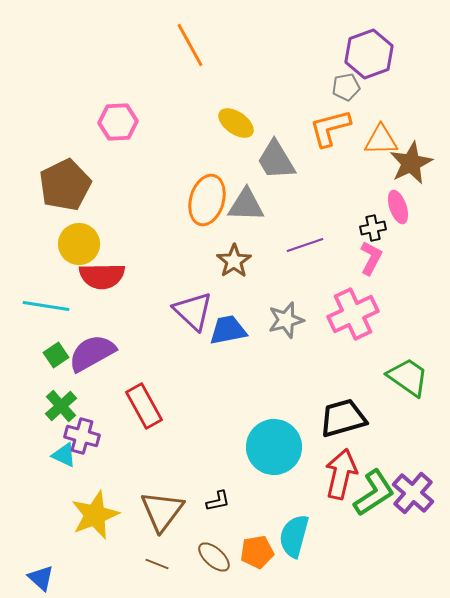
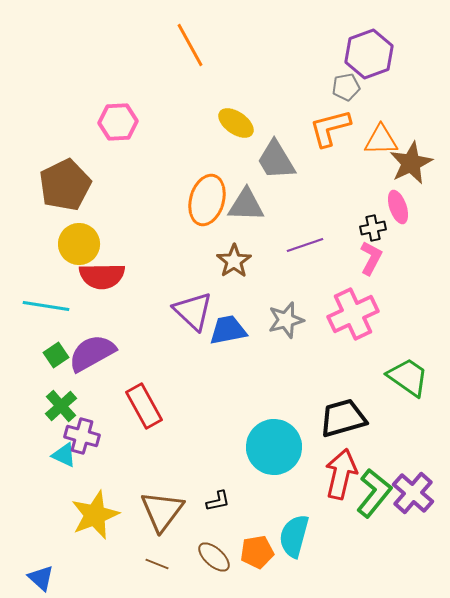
green L-shape at (374, 493): rotated 18 degrees counterclockwise
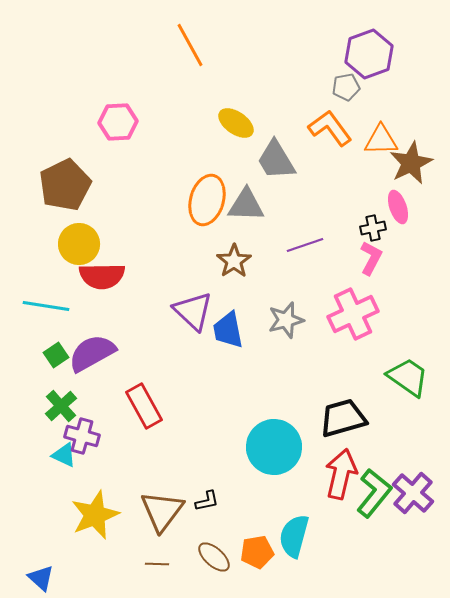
orange L-shape at (330, 128): rotated 69 degrees clockwise
blue trapezoid at (228, 330): rotated 90 degrees counterclockwise
black L-shape at (218, 501): moved 11 px left
brown line at (157, 564): rotated 20 degrees counterclockwise
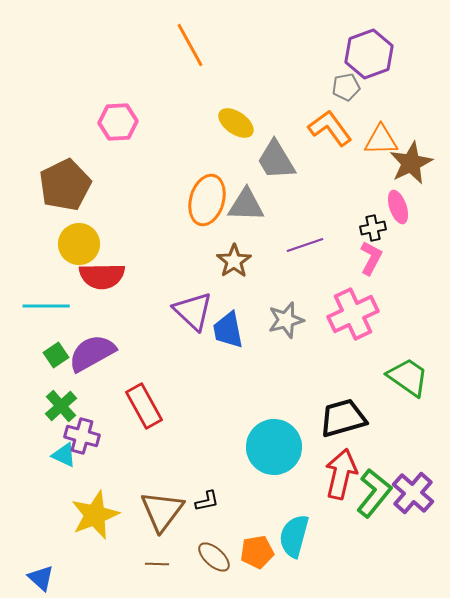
cyan line at (46, 306): rotated 9 degrees counterclockwise
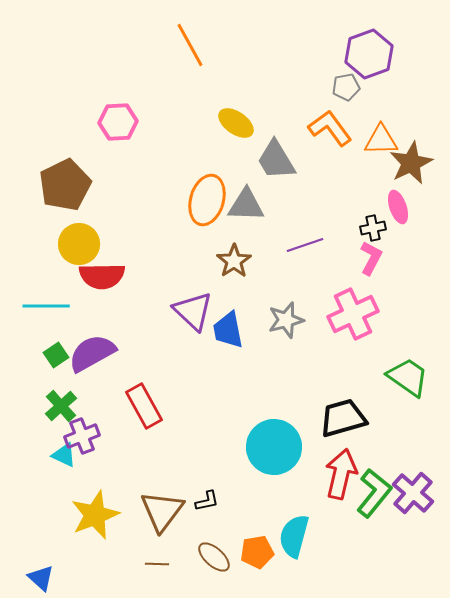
purple cross at (82, 436): rotated 36 degrees counterclockwise
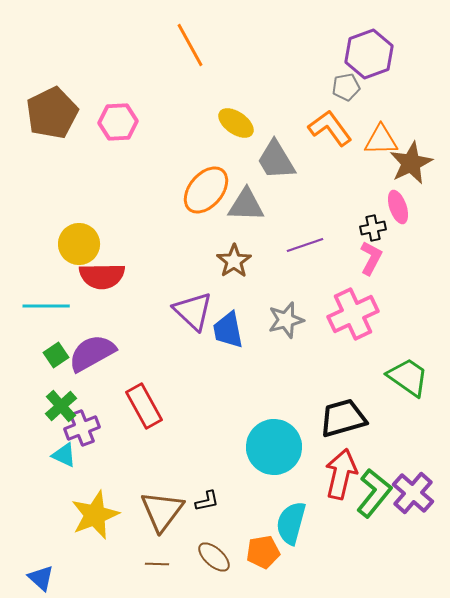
brown pentagon at (65, 185): moved 13 px left, 72 px up
orange ellipse at (207, 200): moved 1 px left, 10 px up; rotated 24 degrees clockwise
purple cross at (82, 436): moved 8 px up
cyan semicircle at (294, 536): moved 3 px left, 13 px up
orange pentagon at (257, 552): moved 6 px right
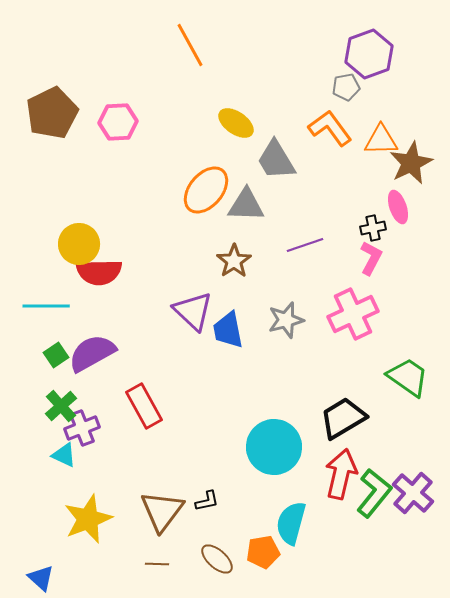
red semicircle at (102, 276): moved 3 px left, 4 px up
black trapezoid at (343, 418): rotated 15 degrees counterclockwise
yellow star at (95, 515): moved 7 px left, 4 px down
brown ellipse at (214, 557): moved 3 px right, 2 px down
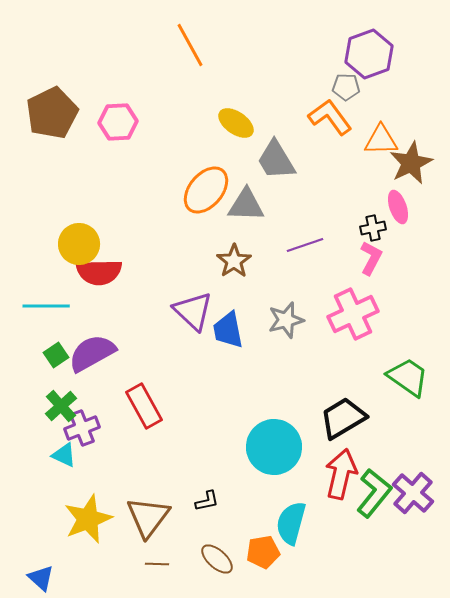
gray pentagon at (346, 87): rotated 12 degrees clockwise
orange L-shape at (330, 128): moved 11 px up
brown triangle at (162, 511): moved 14 px left, 6 px down
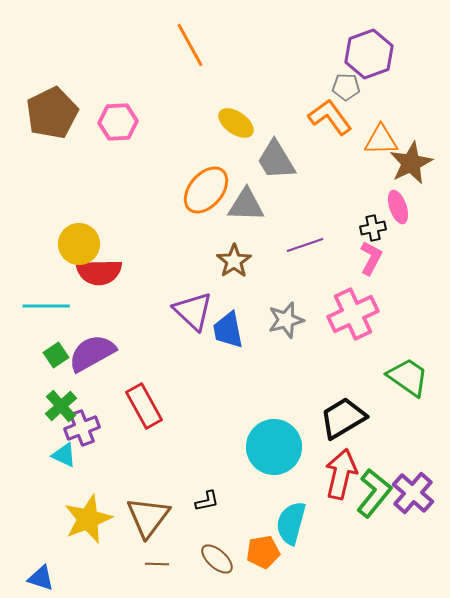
blue triangle at (41, 578): rotated 24 degrees counterclockwise
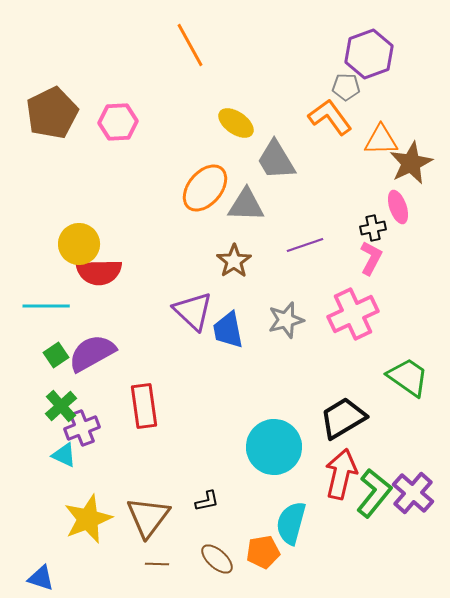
orange ellipse at (206, 190): moved 1 px left, 2 px up
red rectangle at (144, 406): rotated 21 degrees clockwise
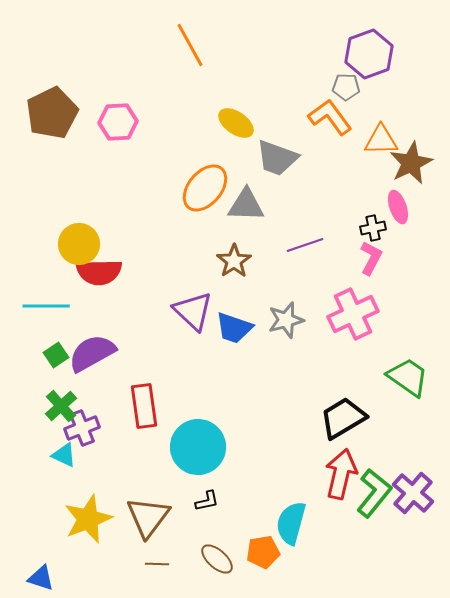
gray trapezoid at (276, 160): moved 1 px right, 2 px up; rotated 39 degrees counterclockwise
blue trapezoid at (228, 330): moved 6 px right, 2 px up; rotated 60 degrees counterclockwise
cyan circle at (274, 447): moved 76 px left
